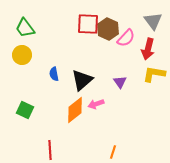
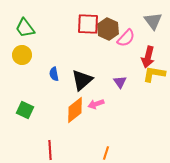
red arrow: moved 8 px down
orange line: moved 7 px left, 1 px down
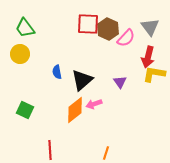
gray triangle: moved 3 px left, 6 px down
yellow circle: moved 2 px left, 1 px up
blue semicircle: moved 3 px right, 2 px up
pink arrow: moved 2 px left
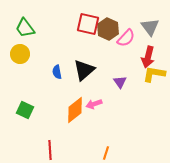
red square: rotated 10 degrees clockwise
black triangle: moved 2 px right, 10 px up
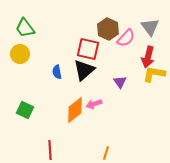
red square: moved 25 px down
